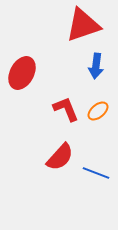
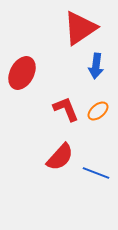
red triangle: moved 3 px left, 3 px down; rotated 15 degrees counterclockwise
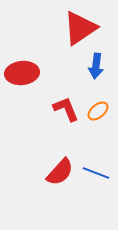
red ellipse: rotated 56 degrees clockwise
red semicircle: moved 15 px down
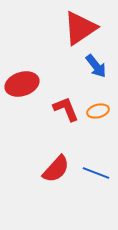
blue arrow: rotated 45 degrees counterclockwise
red ellipse: moved 11 px down; rotated 12 degrees counterclockwise
orange ellipse: rotated 25 degrees clockwise
red semicircle: moved 4 px left, 3 px up
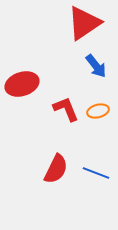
red triangle: moved 4 px right, 5 px up
red semicircle: rotated 16 degrees counterclockwise
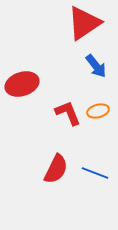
red L-shape: moved 2 px right, 4 px down
blue line: moved 1 px left
